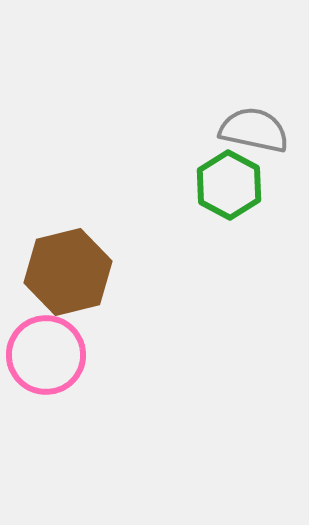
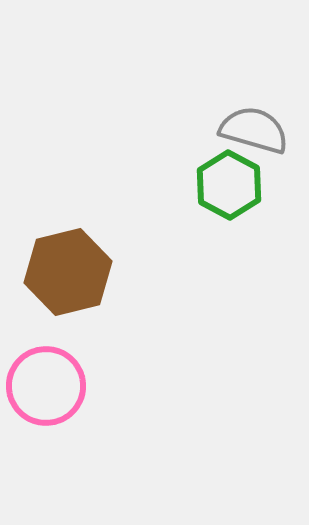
gray semicircle: rotated 4 degrees clockwise
pink circle: moved 31 px down
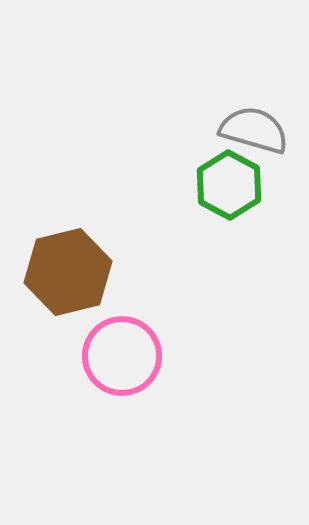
pink circle: moved 76 px right, 30 px up
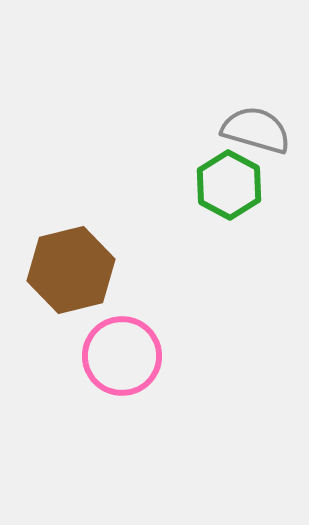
gray semicircle: moved 2 px right
brown hexagon: moved 3 px right, 2 px up
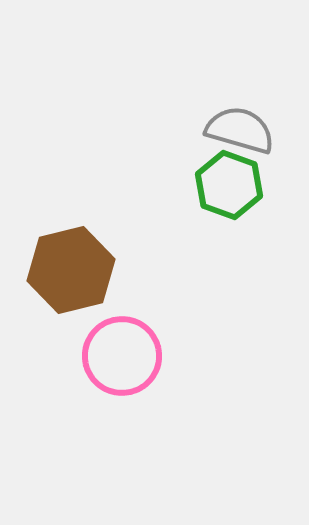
gray semicircle: moved 16 px left
green hexagon: rotated 8 degrees counterclockwise
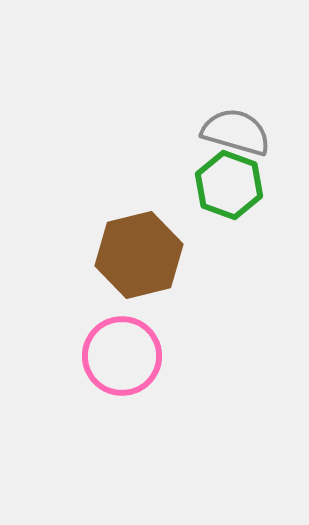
gray semicircle: moved 4 px left, 2 px down
brown hexagon: moved 68 px right, 15 px up
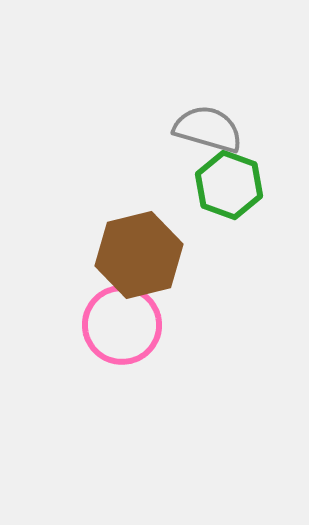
gray semicircle: moved 28 px left, 3 px up
pink circle: moved 31 px up
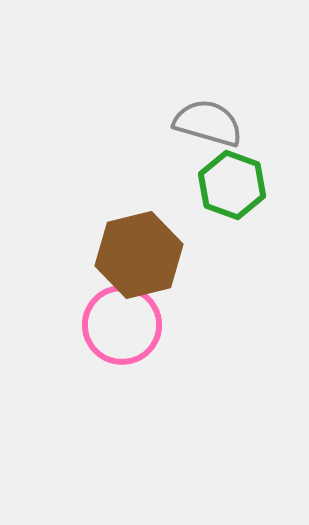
gray semicircle: moved 6 px up
green hexagon: moved 3 px right
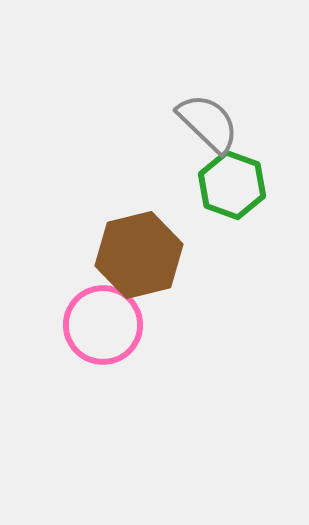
gray semicircle: rotated 28 degrees clockwise
pink circle: moved 19 px left
